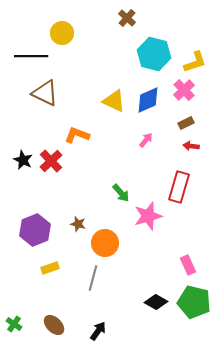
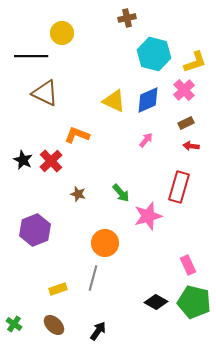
brown cross: rotated 36 degrees clockwise
brown star: moved 30 px up
yellow rectangle: moved 8 px right, 21 px down
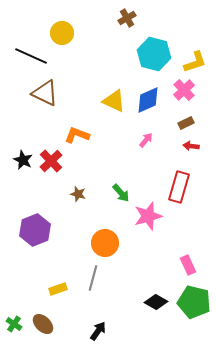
brown cross: rotated 18 degrees counterclockwise
black line: rotated 24 degrees clockwise
brown ellipse: moved 11 px left, 1 px up
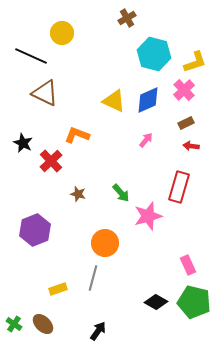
black star: moved 17 px up
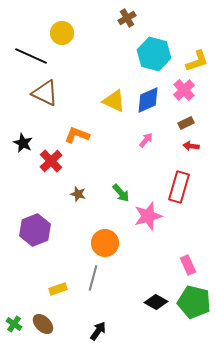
yellow L-shape: moved 2 px right, 1 px up
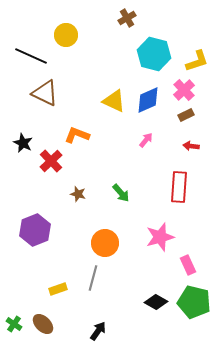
yellow circle: moved 4 px right, 2 px down
brown rectangle: moved 8 px up
red rectangle: rotated 12 degrees counterclockwise
pink star: moved 12 px right, 21 px down
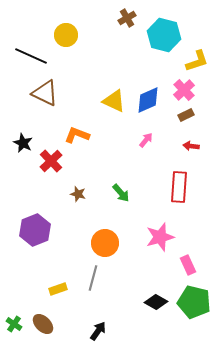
cyan hexagon: moved 10 px right, 19 px up
